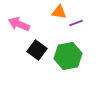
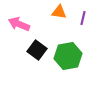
purple line: moved 7 px right, 5 px up; rotated 56 degrees counterclockwise
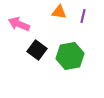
purple line: moved 2 px up
green hexagon: moved 2 px right
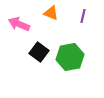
orange triangle: moved 8 px left, 1 px down; rotated 14 degrees clockwise
black square: moved 2 px right, 2 px down
green hexagon: moved 1 px down
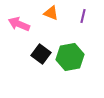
black square: moved 2 px right, 2 px down
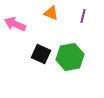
pink arrow: moved 4 px left
black square: rotated 12 degrees counterclockwise
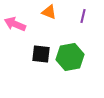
orange triangle: moved 2 px left, 1 px up
black square: rotated 18 degrees counterclockwise
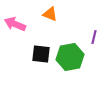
orange triangle: moved 1 px right, 2 px down
purple line: moved 11 px right, 21 px down
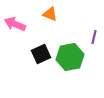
black square: rotated 30 degrees counterclockwise
